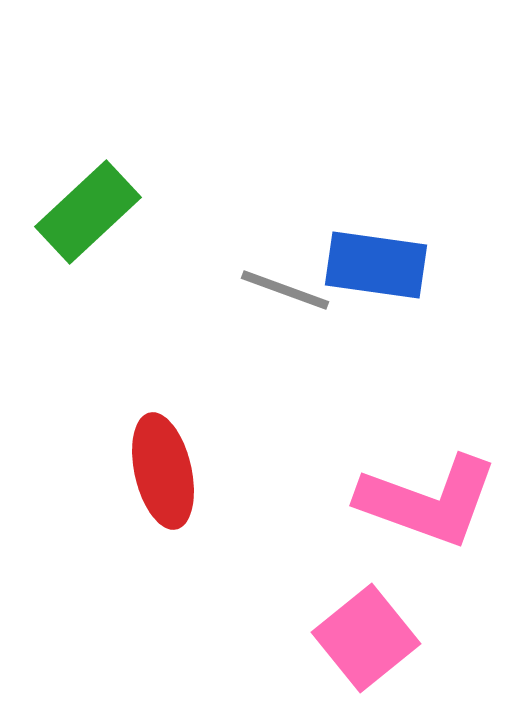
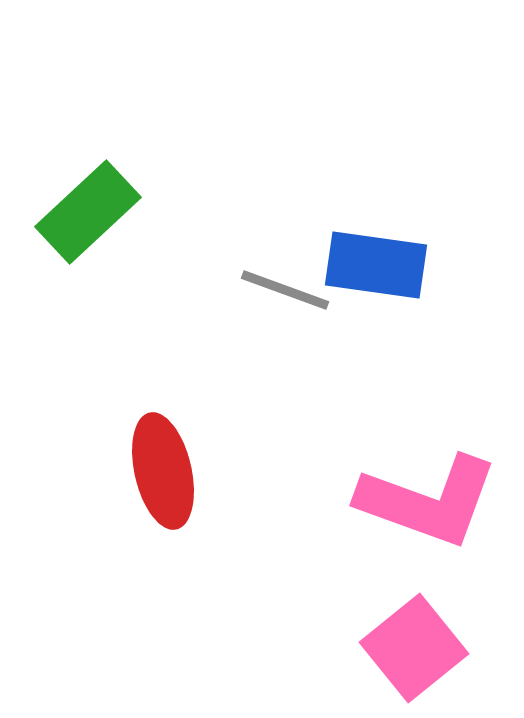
pink square: moved 48 px right, 10 px down
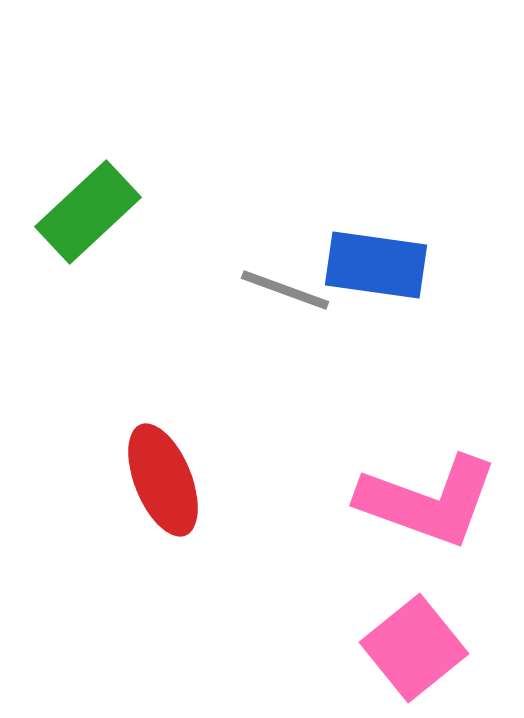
red ellipse: moved 9 px down; rotated 9 degrees counterclockwise
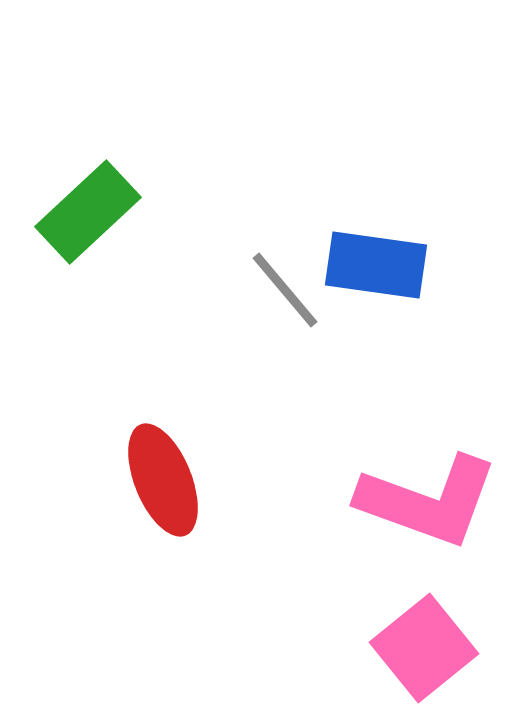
gray line: rotated 30 degrees clockwise
pink square: moved 10 px right
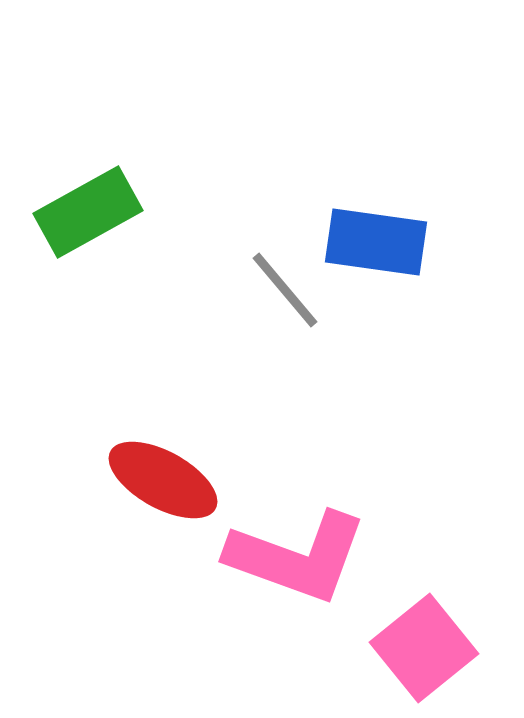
green rectangle: rotated 14 degrees clockwise
blue rectangle: moved 23 px up
red ellipse: rotated 39 degrees counterclockwise
pink L-shape: moved 131 px left, 56 px down
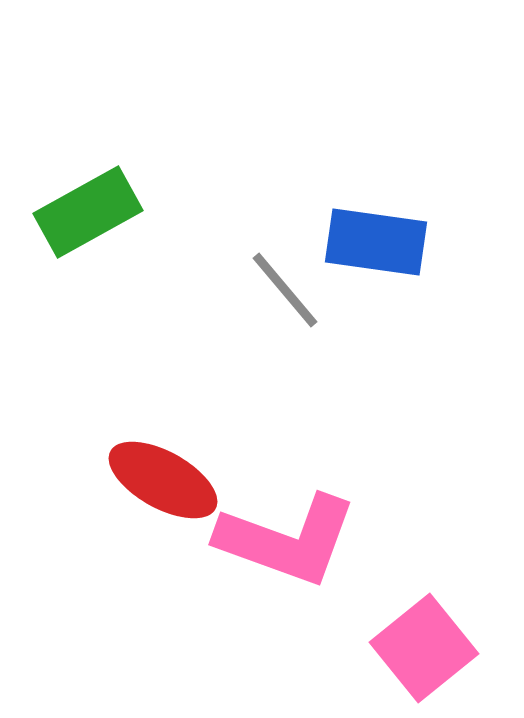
pink L-shape: moved 10 px left, 17 px up
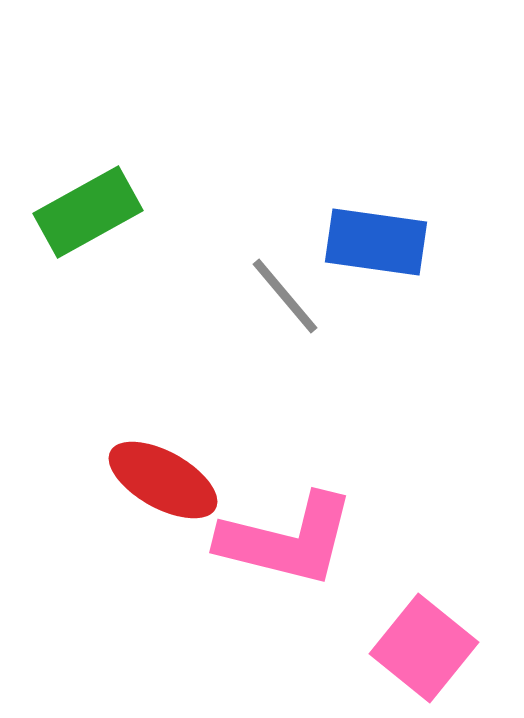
gray line: moved 6 px down
pink L-shape: rotated 6 degrees counterclockwise
pink square: rotated 12 degrees counterclockwise
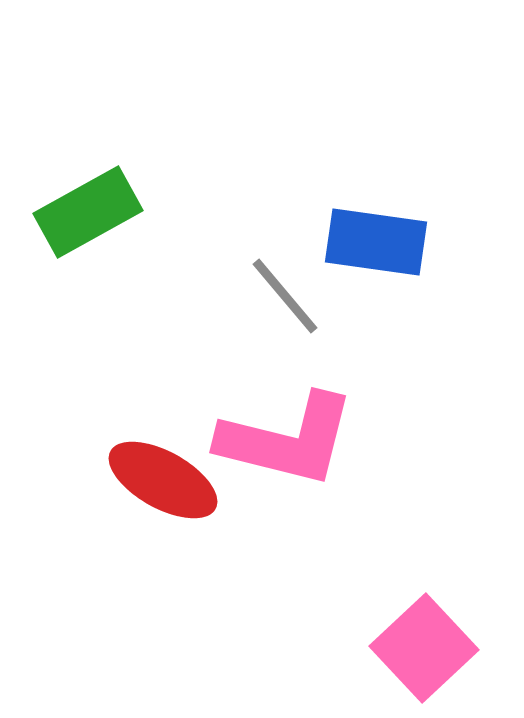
pink L-shape: moved 100 px up
pink square: rotated 8 degrees clockwise
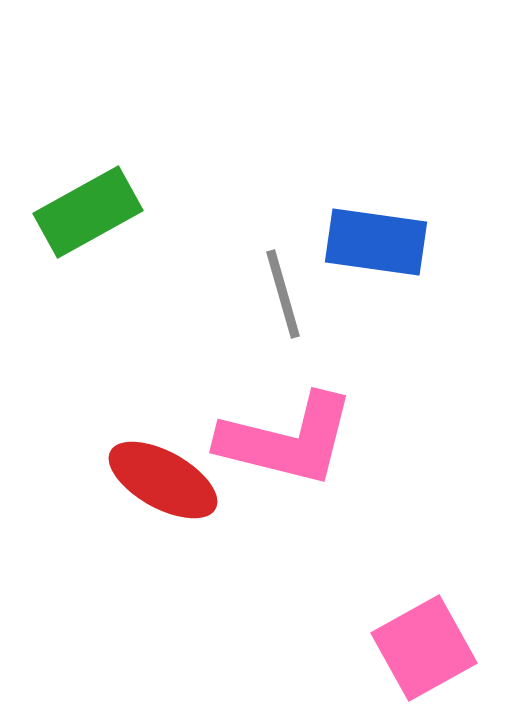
gray line: moved 2 px left, 2 px up; rotated 24 degrees clockwise
pink square: rotated 14 degrees clockwise
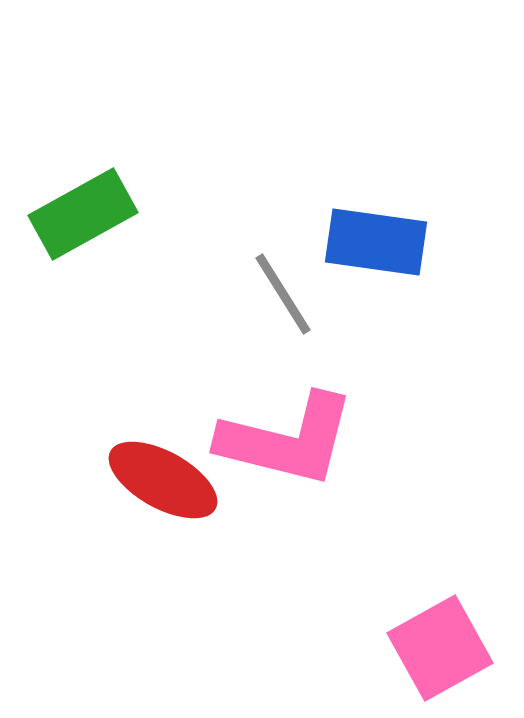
green rectangle: moved 5 px left, 2 px down
gray line: rotated 16 degrees counterclockwise
pink square: moved 16 px right
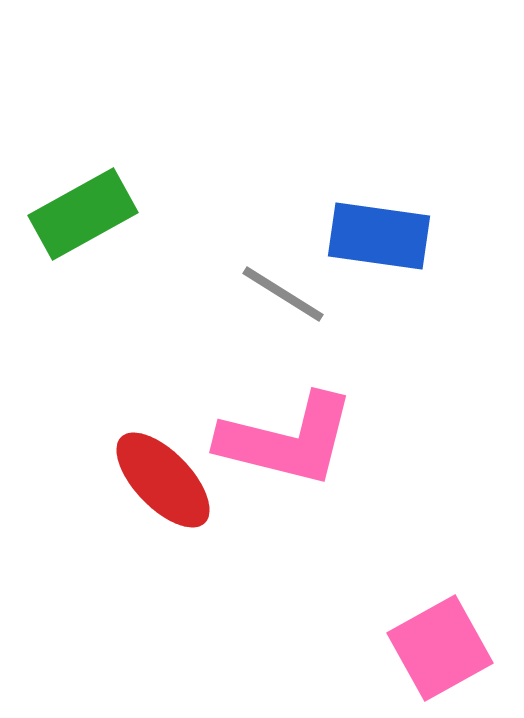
blue rectangle: moved 3 px right, 6 px up
gray line: rotated 26 degrees counterclockwise
red ellipse: rotated 17 degrees clockwise
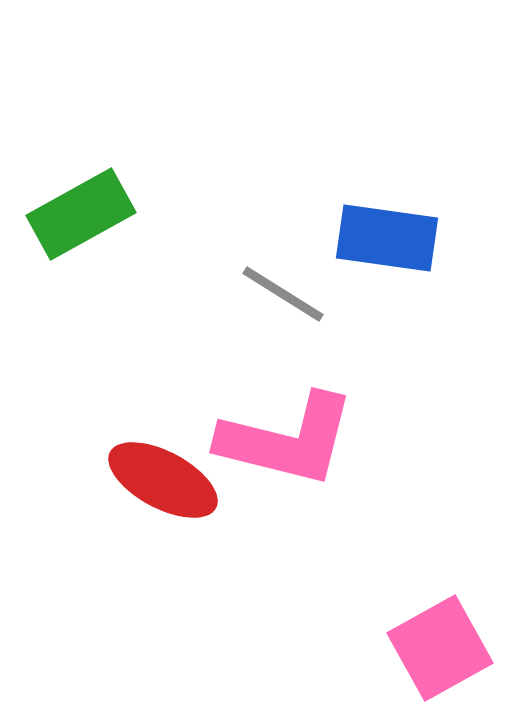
green rectangle: moved 2 px left
blue rectangle: moved 8 px right, 2 px down
red ellipse: rotated 18 degrees counterclockwise
